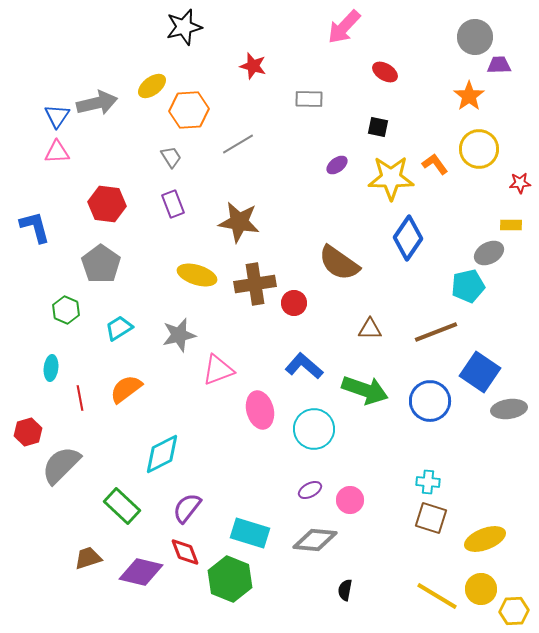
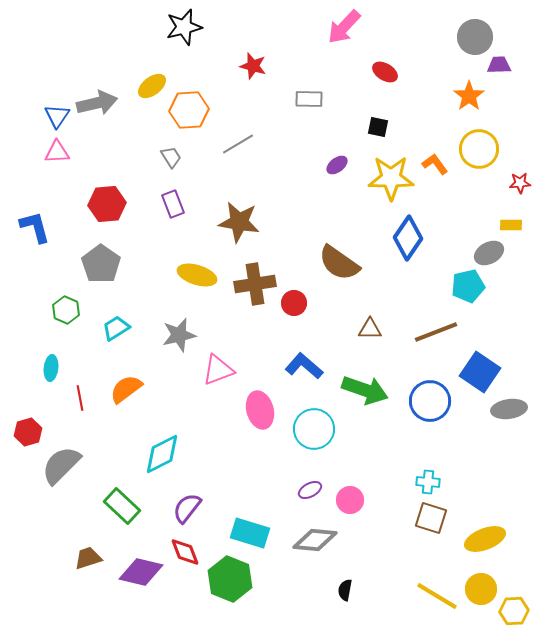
red hexagon at (107, 204): rotated 12 degrees counterclockwise
cyan trapezoid at (119, 328): moved 3 px left
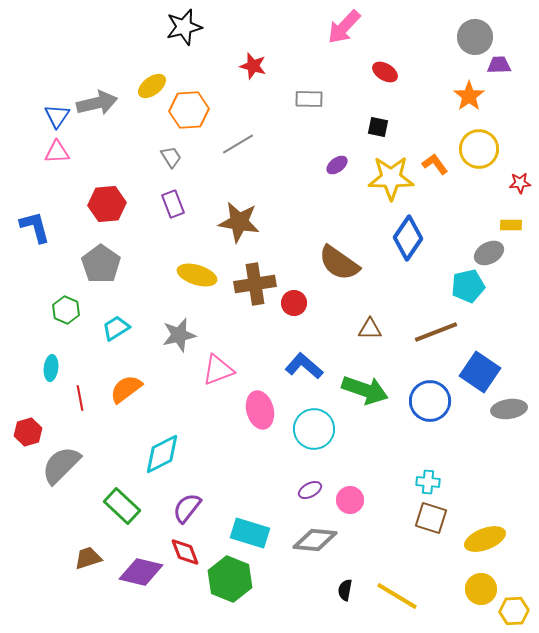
yellow line at (437, 596): moved 40 px left
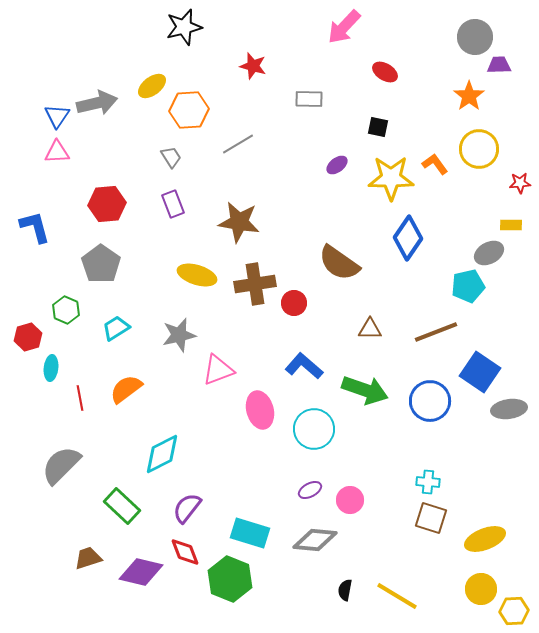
red hexagon at (28, 432): moved 95 px up
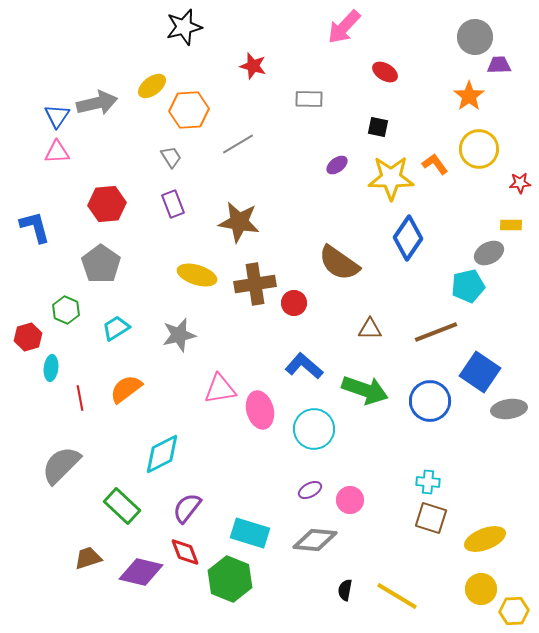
pink triangle at (218, 370): moved 2 px right, 19 px down; rotated 12 degrees clockwise
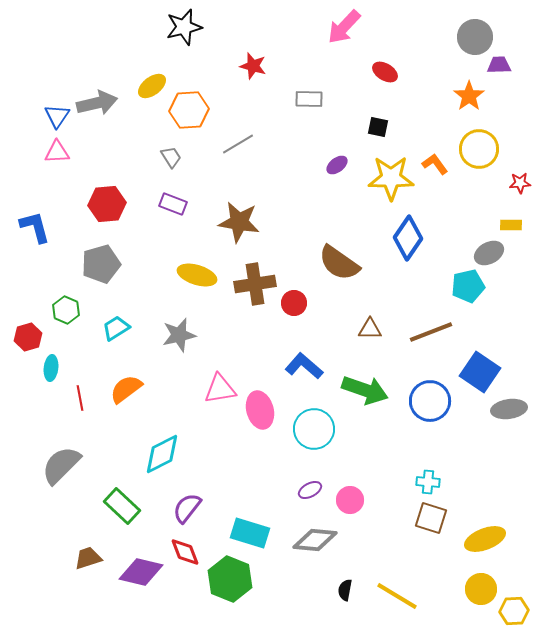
purple rectangle at (173, 204): rotated 48 degrees counterclockwise
gray pentagon at (101, 264): rotated 21 degrees clockwise
brown line at (436, 332): moved 5 px left
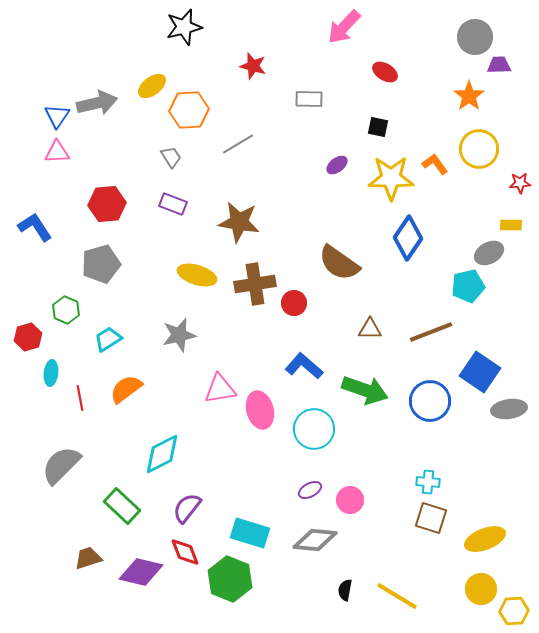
blue L-shape at (35, 227): rotated 18 degrees counterclockwise
cyan trapezoid at (116, 328): moved 8 px left, 11 px down
cyan ellipse at (51, 368): moved 5 px down
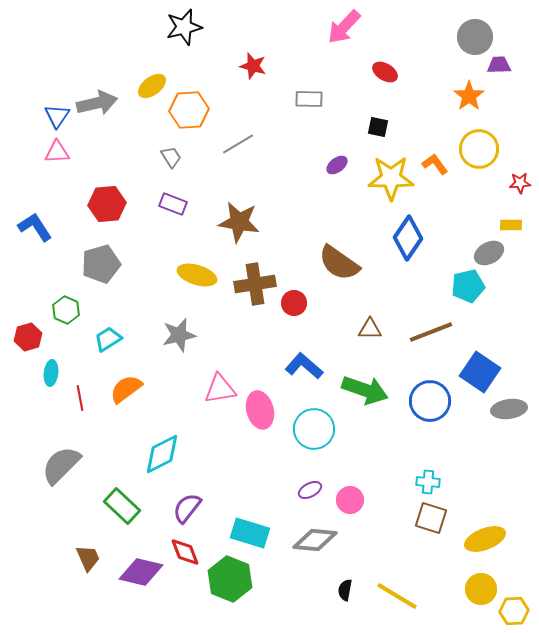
brown trapezoid at (88, 558): rotated 84 degrees clockwise
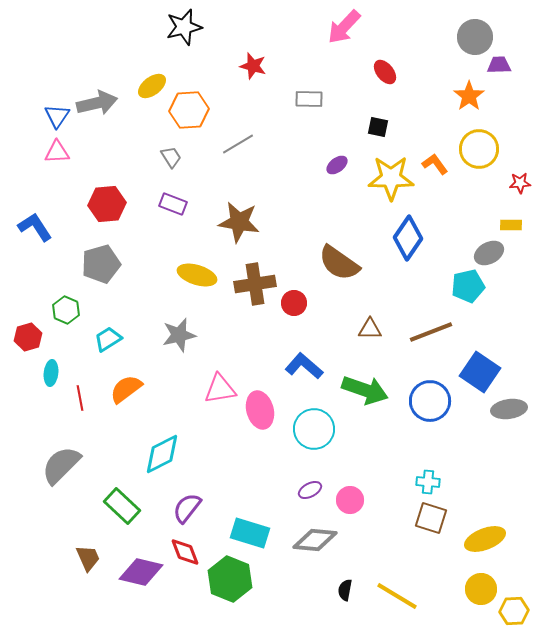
red ellipse at (385, 72): rotated 20 degrees clockwise
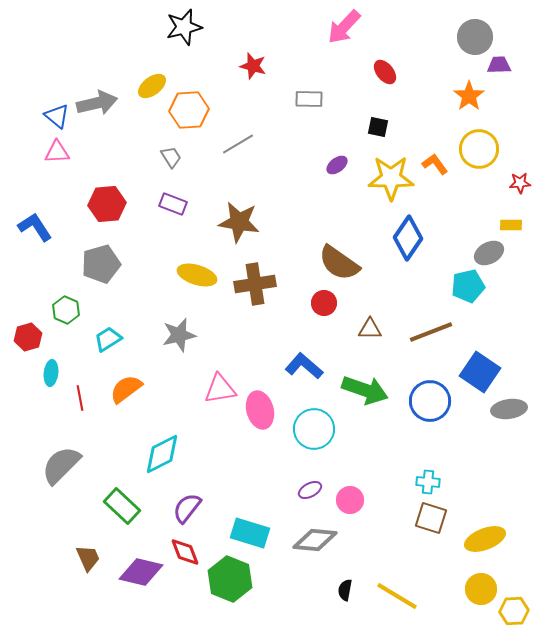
blue triangle at (57, 116): rotated 24 degrees counterclockwise
red circle at (294, 303): moved 30 px right
